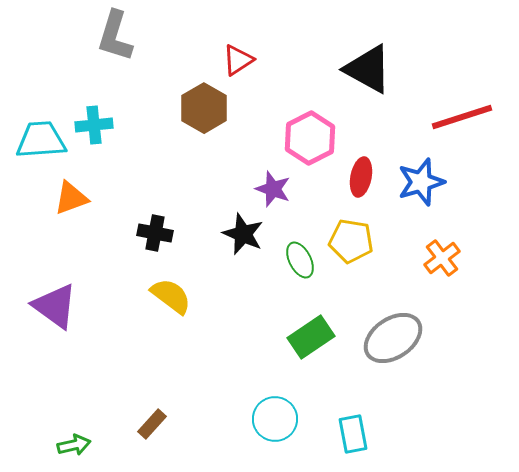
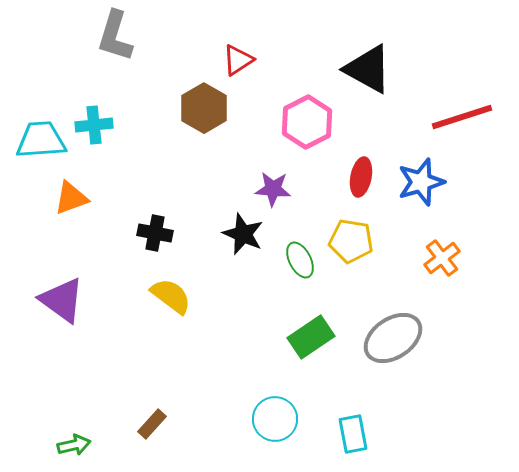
pink hexagon: moved 3 px left, 16 px up
purple star: rotated 15 degrees counterclockwise
purple triangle: moved 7 px right, 6 px up
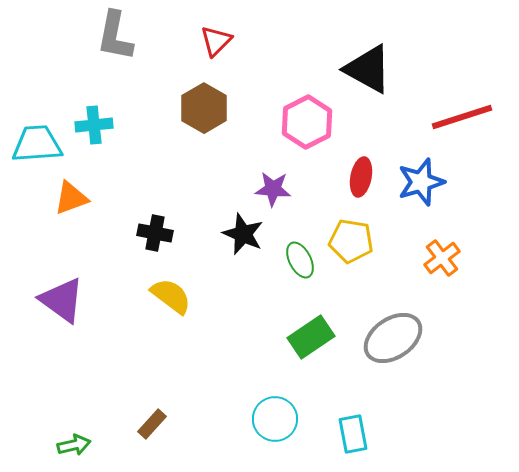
gray L-shape: rotated 6 degrees counterclockwise
red triangle: moved 22 px left, 19 px up; rotated 12 degrees counterclockwise
cyan trapezoid: moved 4 px left, 4 px down
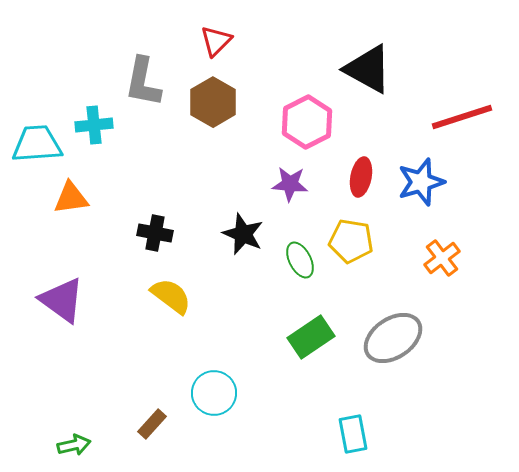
gray L-shape: moved 28 px right, 46 px down
brown hexagon: moved 9 px right, 6 px up
purple star: moved 17 px right, 5 px up
orange triangle: rotated 12 degrees clockwise
cyan circle: moved 61 px left, 26 px up
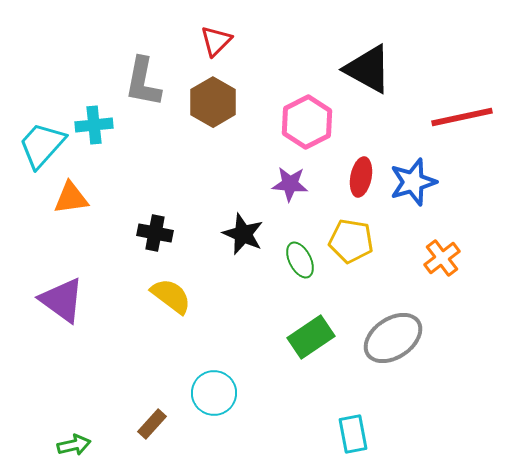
red line: rotated 6 degrees clockwise
cyan trapezoid: moved 5 px right, 1 px down; rotated 44 degrees counterclockwise
blue star: moved 8 px left
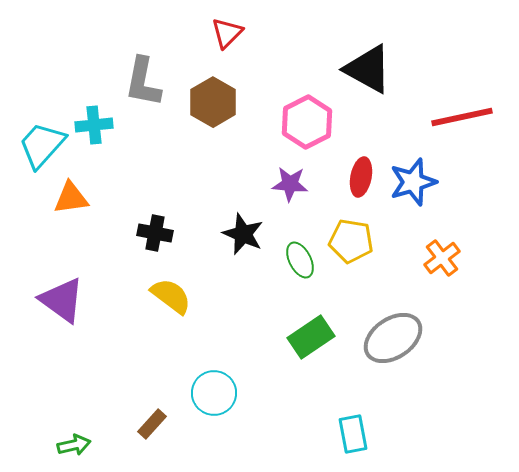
red triangle: moved 11 px right, 8 px up
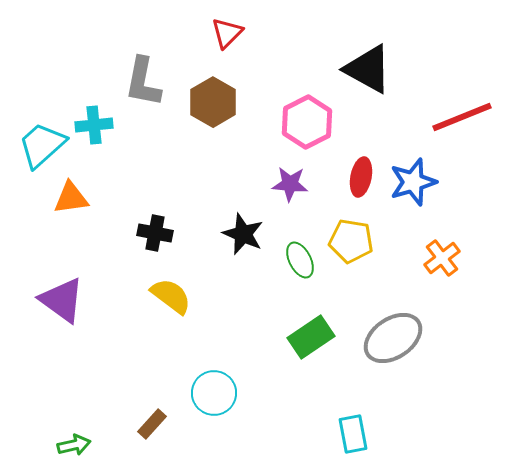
red line: rotated 10 degrees counterclockwise
cyan trapezoid: rotated 6 degrees clockwise
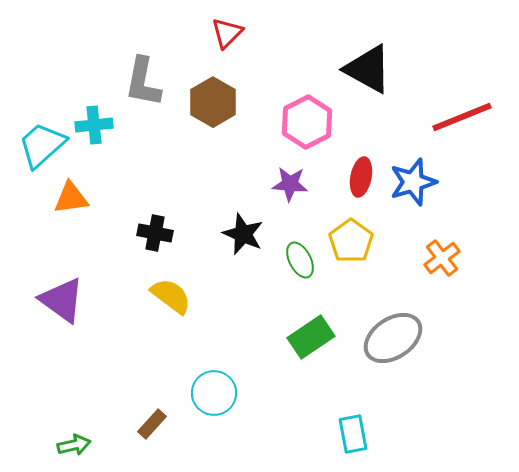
yellow pentagon: rotated 27 degrees clockwise
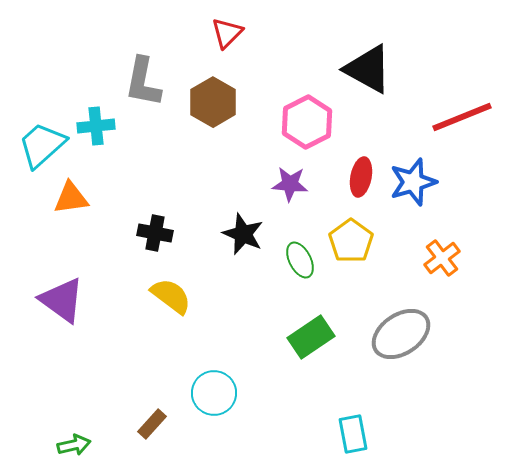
cyan cross: moved 2 px right, 1 px down
gray ellipse: moved 8 px right, 4 px up
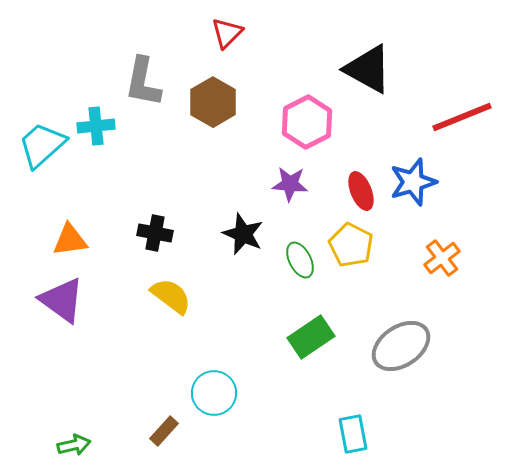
red ellipse: moved 14 px down; rotated 33 degrees counterclockwise
orange triangle: moved 1 px left, 42 px down
yellow pentagon: moved 4 px down; rotated 9 degrees counterclockwise
gray ellipse: moved 12 px down
brown rectangle: moved 12 px right, 7 px down
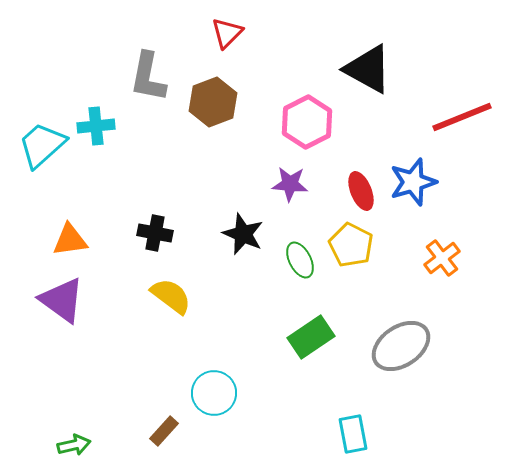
gray L-shape: moved 5 px right, 5 px up
brown hexagon: rotated 9 degrees clockwise
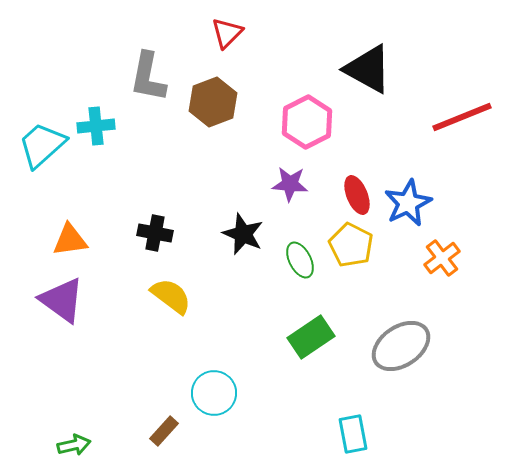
blue star: moved 5 px left, 21 px down; rotated 9 degrees counterclockwise
red ellipse: moved 4 px left, 4 px down
